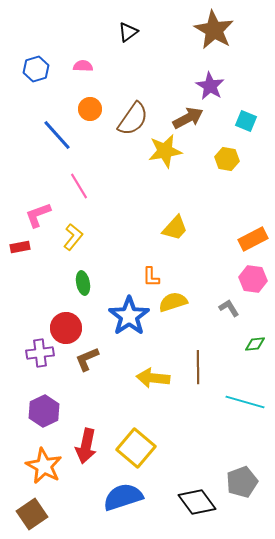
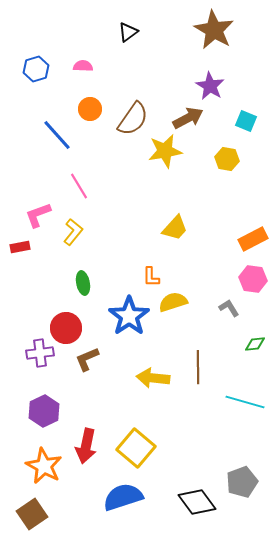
yellow L-shape: moved 5 px up
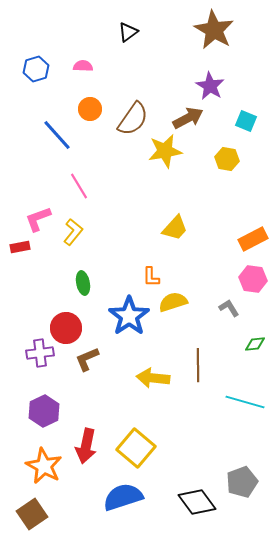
pink L-shape: moved 4 px down
brown line: moved 2 px up
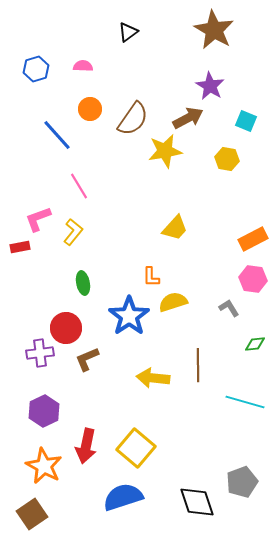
black diamond: rotated 18 degrees clockwise
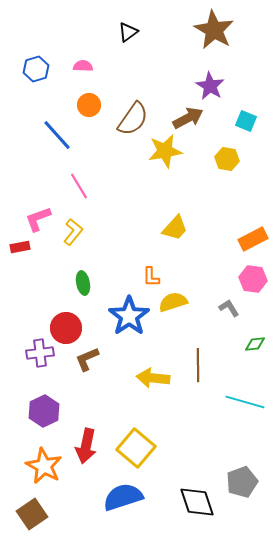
orange circle: moved 1 px left, 4 px up
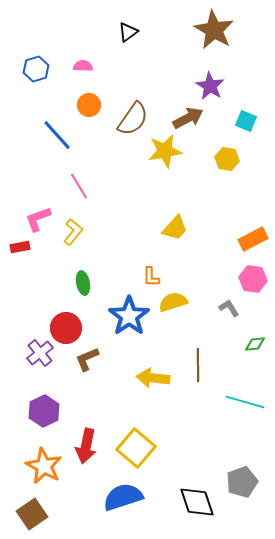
purple cross: rotated 32 degrees counterclockwise
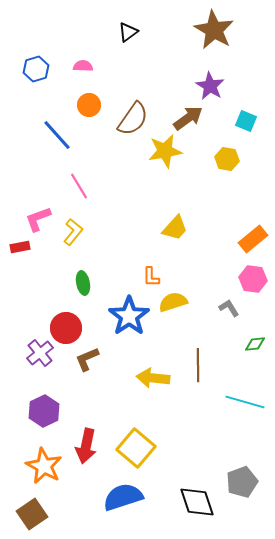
brown arrow: rotated 8 degrees counterclockwise
orange rectangle: rotated 12 degrees counterclockwise
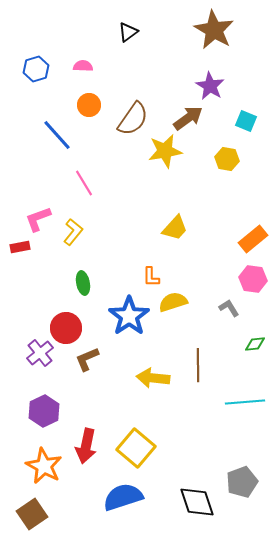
pink line: moved 5 px right, 3 px up
cyan line: rotated 21 degrees counterclockwise
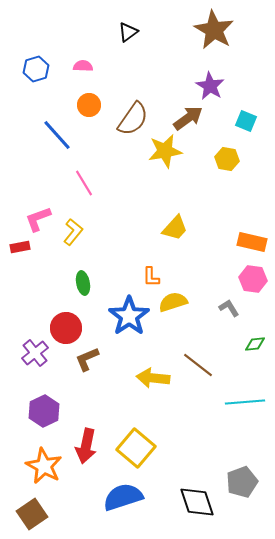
orange rectangle: moved 1 px left, 3 px down; rotated 52 degrees clockwise
purple cross: moved 5 px left
brown line: rotated 52 degrees counterclockwise
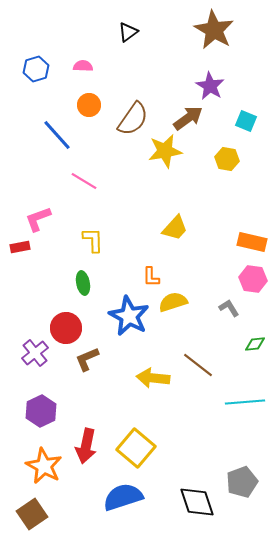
pink line: moved 2 px up; rotated 28 degrees counterclockwise
yellow L-shape: moved 20 px right, 8 px down; rotated 40 degrees counterclockwise
blue star: rotated 9 degrees counterclockwise
purple hexagon: moved 3 px left
